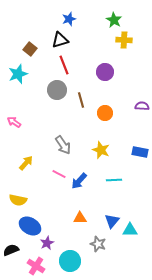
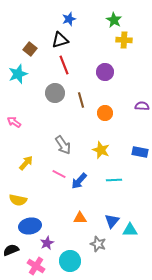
gray circle: moved 2 px left, 3 px down
blue ellipse: rotated 40 degrees counterclockwise
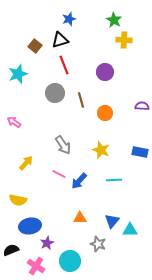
brown square: moved 5 px right, 3 px up
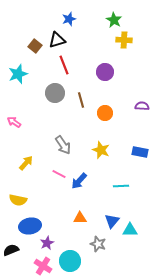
black triangle: moved 3 px left
cyan line: moved 7 px right, 6 px down
pink cross: moved 7 px right
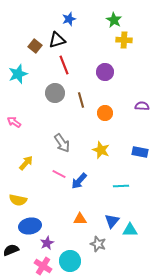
gray arrow: moved 1 px left, 2 px up
orange triangle: moved 1 px down
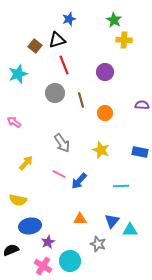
purple semicircle: moved 1 px up
purple star: moved 1 px right, 1 px up
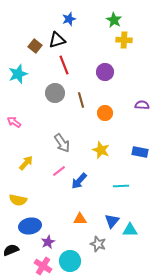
pink line: moved 3 px up; rotated 64 degrees counterclockwise
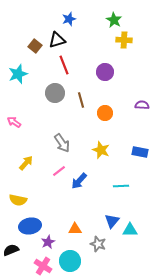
orange triangle: moved 5 px left, 10 px down
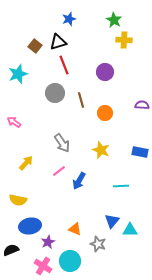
black triangle: moved 1 px right, 2 px down
blue arrow: rotated 12 degrees counterclockwise
orange triangle: rotated 24 degrees clockwise
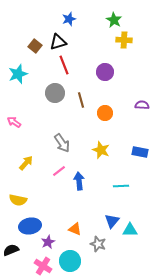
blue arrow: rotated 144 degrees clockwise
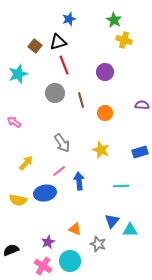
yellow cross: rotated 14 degrees clockwise
blue rectangle: rotated 28 degrees counterclockwise
blue ellipse: moved 15 px right, 33 px up
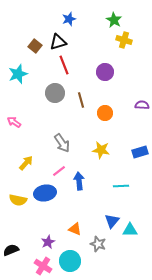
yellow star: rotated 12 degrees counterclockwise
